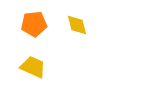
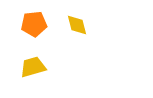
yellow trapezoid: rotated 40 degrees counterclockwise
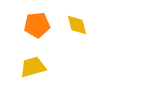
orange pentagon: moved 3 px right, 1 px down
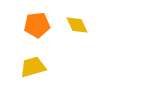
yellow diamond: rotated 10 degrees counterclockwise
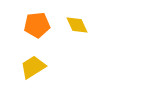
yellow trapezoid: rotated 16 degrees counterclockwise
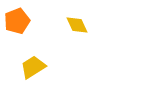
orange pentagon: moved 20 px left, 4 px up; rotated 15 degrees counterclockwise
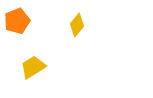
yellow diamond: rotated 65 degrees clockwise
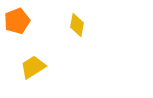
yellow diamond: rotated 30 degrees counterclockwise
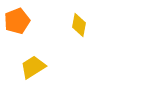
yellow diamond: moved 2 px right
